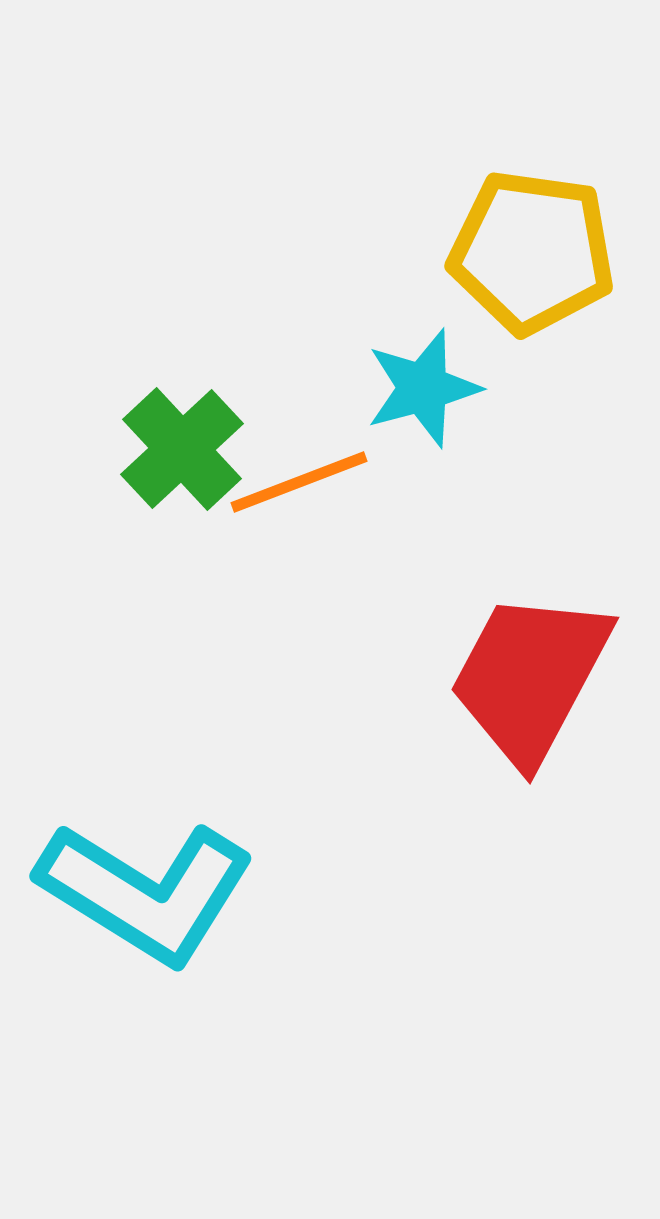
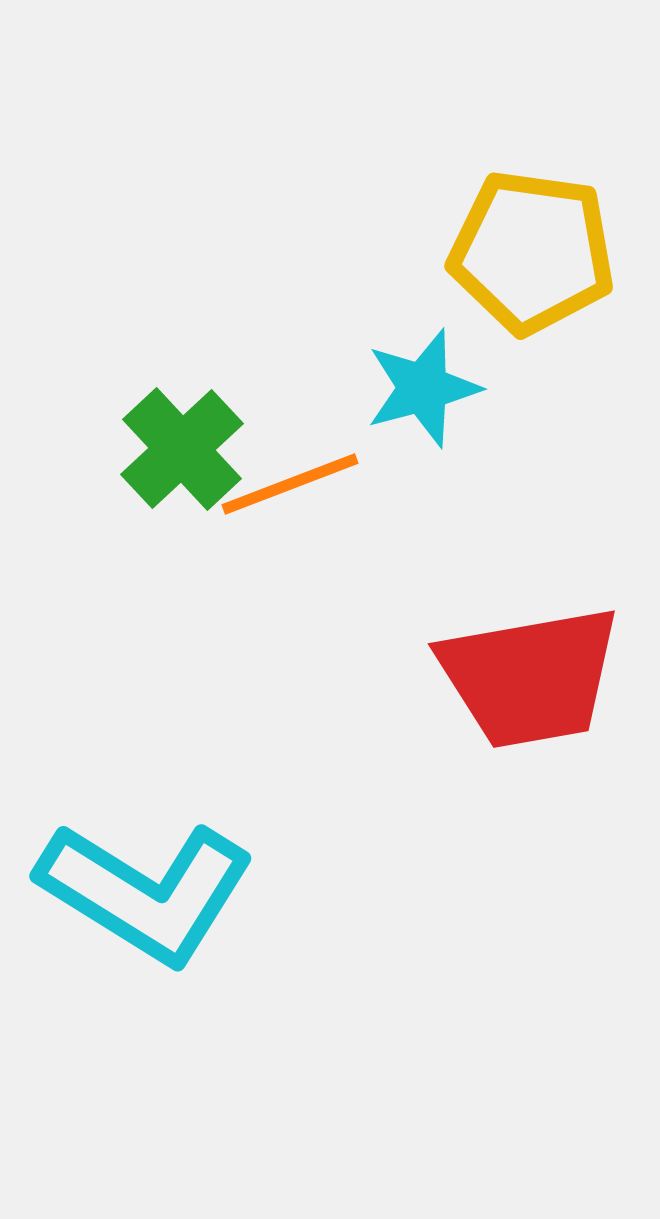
orange line: moved 9 px left, 2 px down
red trapezoid: rotated 128 degrees counterclockwise
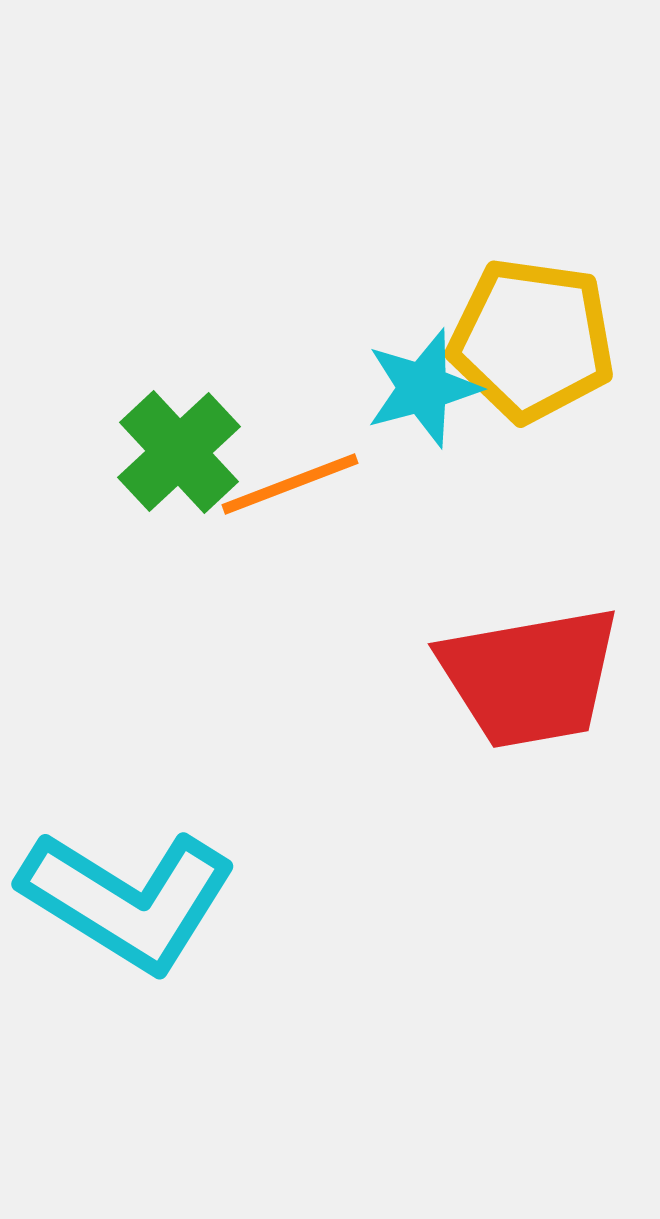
yellow pentagon: moved 88 px down
green cross: moved 3 px left, 3 px down
cyan L-shape: moved 18 px left, 8 px down
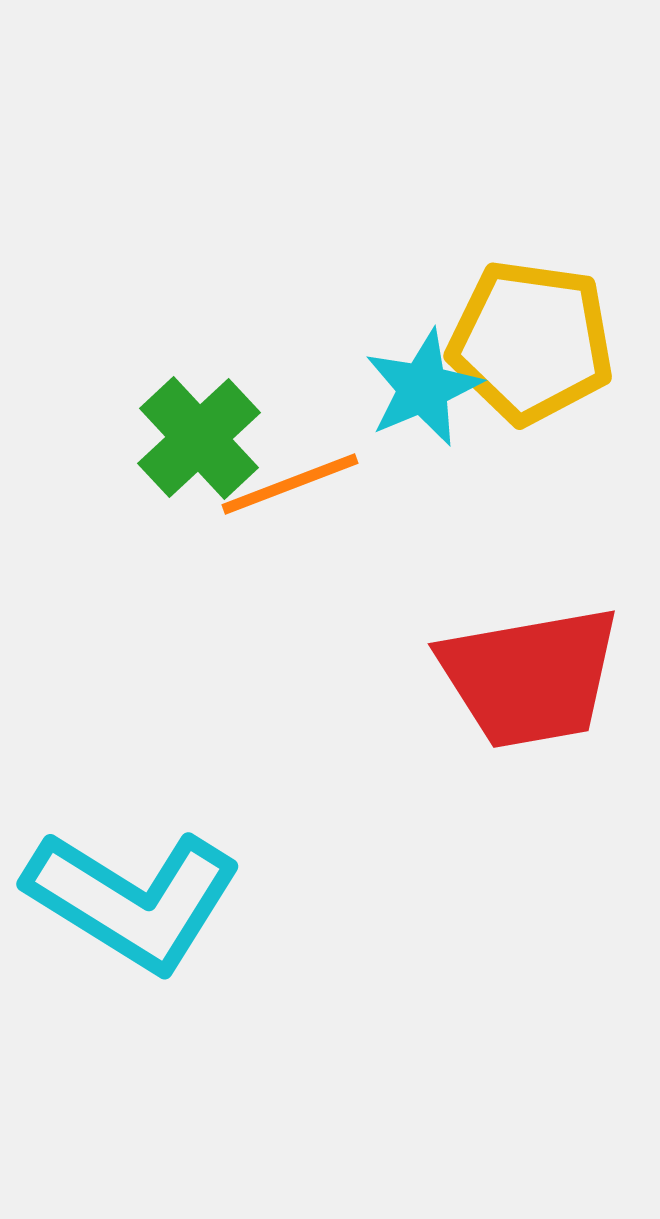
yellow pentagon: moved 1 px left, 2 px down
cyan star: rotated 8 degrees counterclockwise
green cross: moved 20 px right, 14 px up
cyan L-shape: moved 5 px right
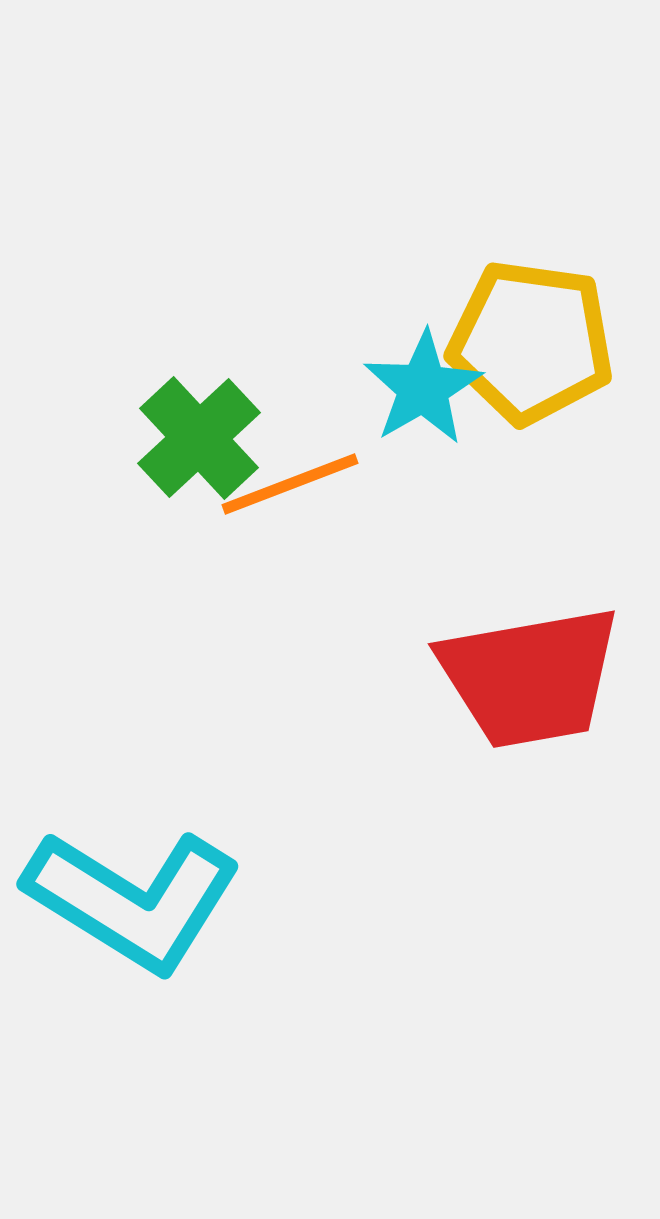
cyan star: rotated 7 degrees counterclockwise
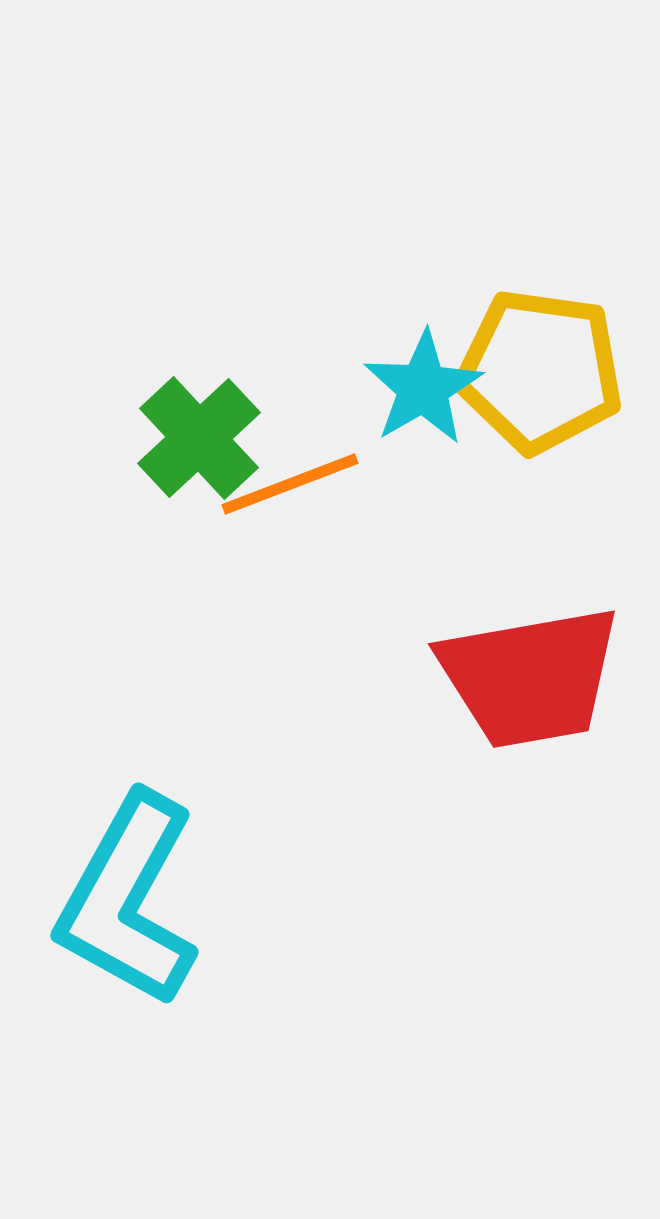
yellow pentagon: moved 9 px right, 29 px down
cyan L-shape: moved 5 px left; rotated 87 degrees clockwise
